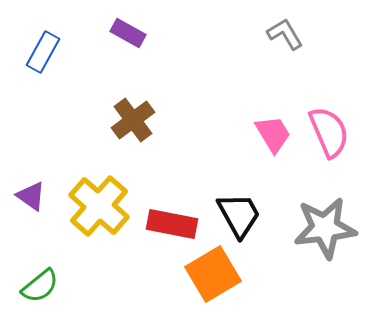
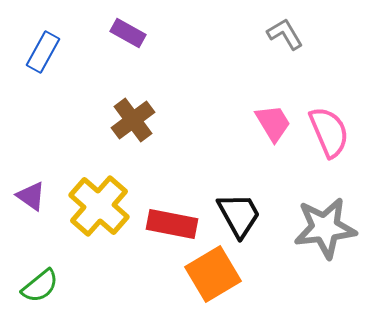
pink trapezoid: moved 11 px up
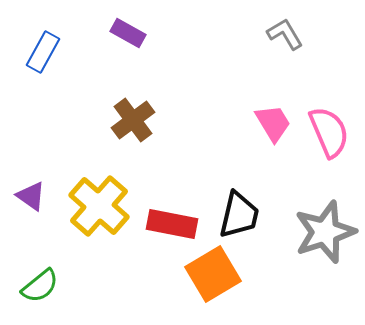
black trapezoid: rotated 42 degrees clockwise
gray star: moved 4 px down; rotated 12 degrees counterclockwise
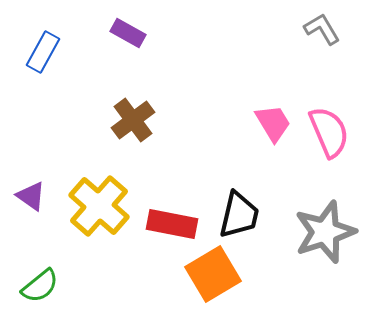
gray L-shape: moved 37 px right, 5 px up
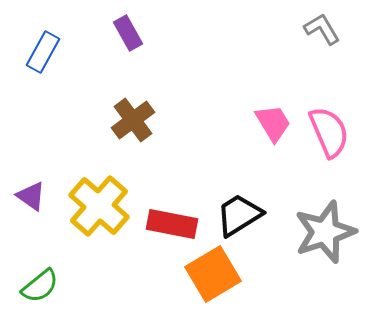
purple rectangle: rotated 32 degrees clockwise
black trapezoid: rotated 135 degrees counterclockwise
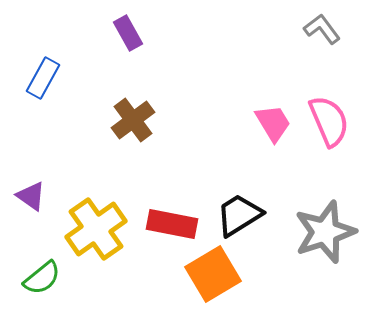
gray L-shape: rotated 6 degrees counterclockwise
blue rectangle: moved 26 px down
pink semicircle: moved 11 px up
yellow cross: moved 3 px left, 23 px down; rotated 14 degrees clockwise
green semicircle: moved 2 px right, 8 px up
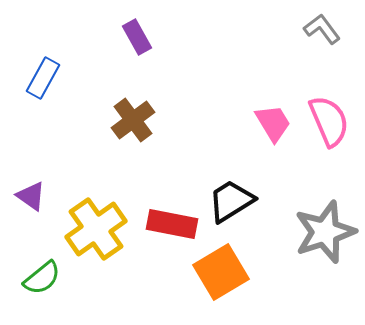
purple rectangle: moved 9 px right, 4 px down
black trapezoid: moved 8 px left, 14 px up
orange square: moved 8 px right, 2 px up
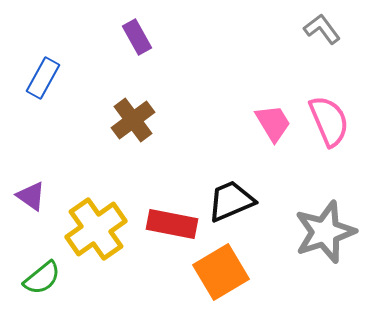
black trapezoid: rotated 9 degrees clockwise
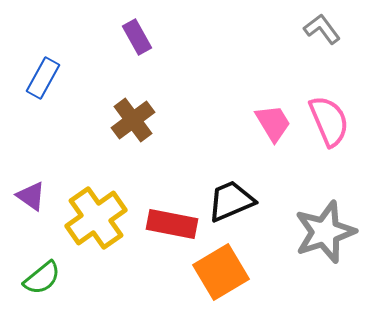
yellow cross: moved 11 px up
